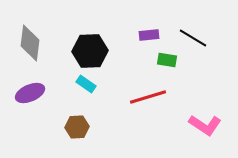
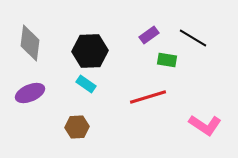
purple rectangle: rotated 30 degrees counterclockwise
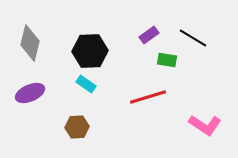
gray diamond: rotated 6 degrees clockwise
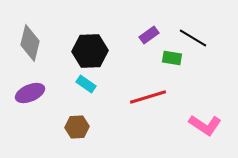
green rectangle: moved 5 px right, 2 px up
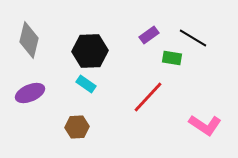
gray diamond: moved 1 px left, 3 px up
red line: rotated 30 degrees counterclockwise
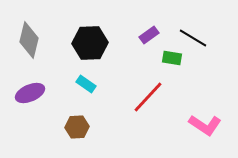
black hexagon: moved 8 px up
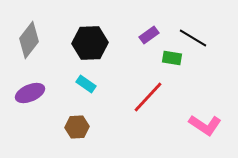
gray diamond: rotated 24 degrees clockwise
